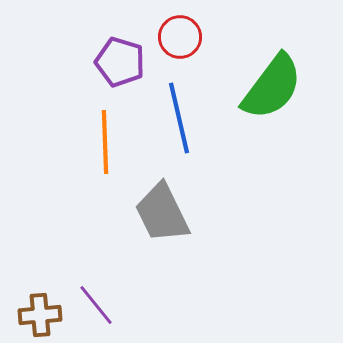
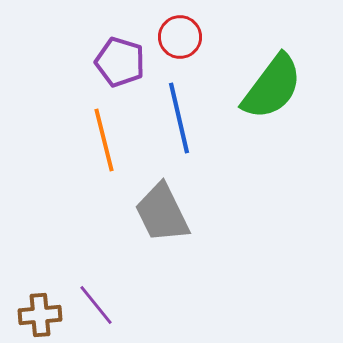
orange line: moved 1 px left, 2 px up; rotated 12 degrees counterclockwise
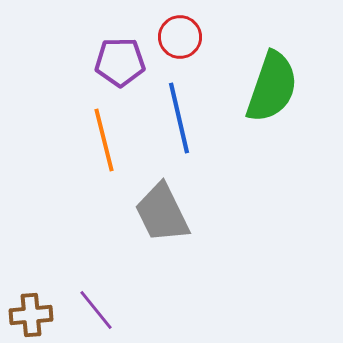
purple pentagon: rotated 18 degrees counterclockwise
green semicircle: rotated 18 degrees counterclockwise
purple line: moved 5 px down
brown cross: moved 9 px left
